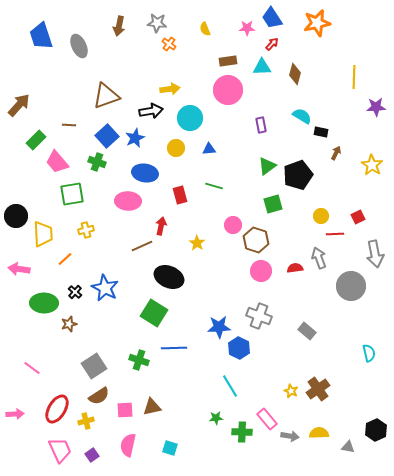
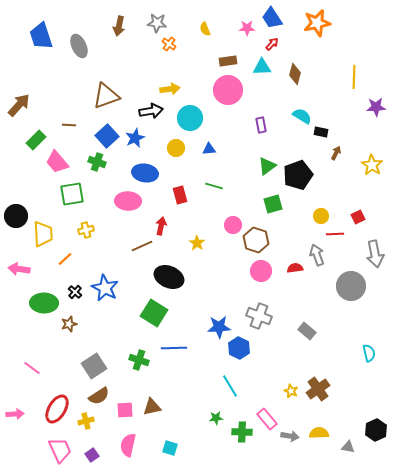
gray arrow at (319, 258): moved 2 px left, 3 px up
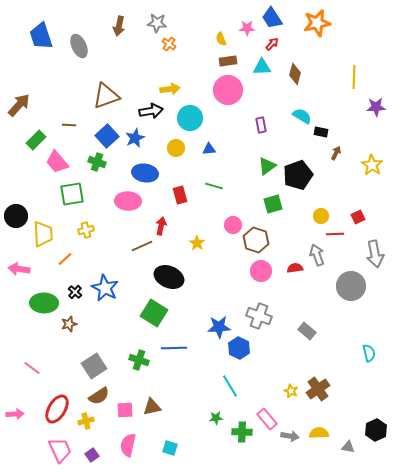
yellow semicircle at (205, 29): moved 16 px right, 10 px down
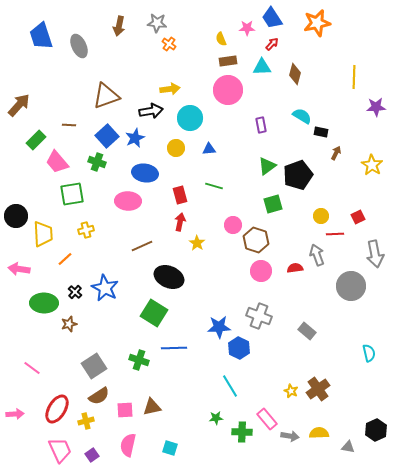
red arrow at (161, 226): moved 19 px right, 4 px up
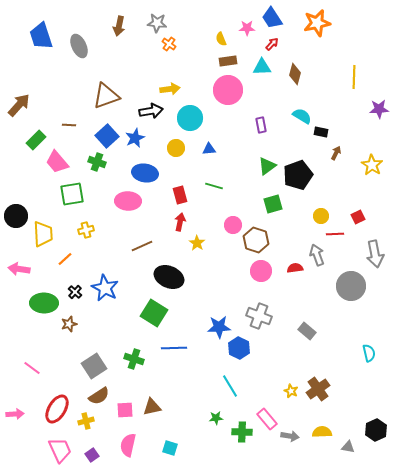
purple star at (376, 107): moved 3 px right, 2 px down
green cross at (139, 360): moved 5 px left, 1 px up
yellow semicircle at (319, 433): moved 3 px right, 1 px up
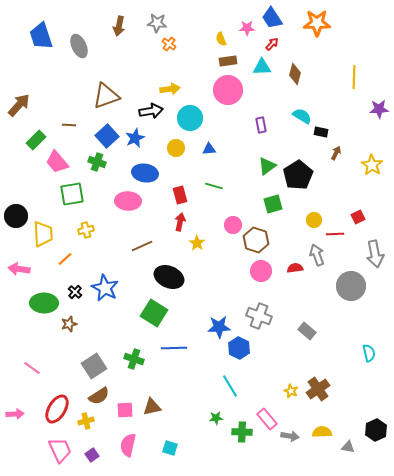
orange star at (317, 23): rotated 12 degrees clockwise
black pentagon at (298, 175): rotated 12 degrees counterclockwise
yellow circle at (321, 216): moved 7 px left, 4 px down
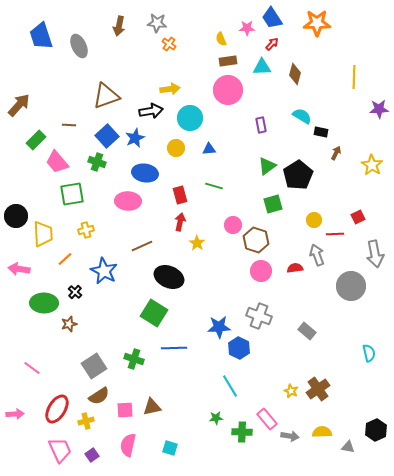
blue star at (105, 288): moved 1 px left, 17 px up
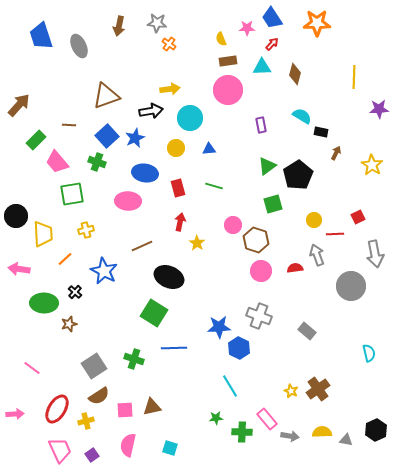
red rectangle at (180, 195): moved 2 px left, 7 px up
gray triangle at (348, 447): moved 2 px left, 7 px up
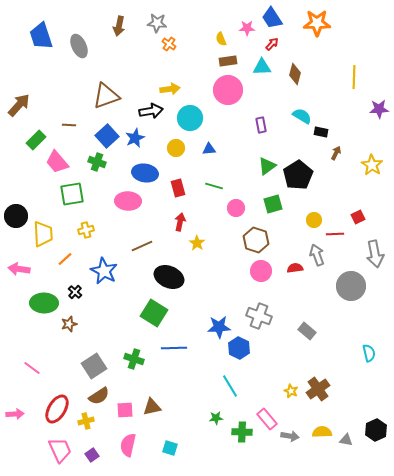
pink circle at (233, 225): moved 3 px right, 17 px up
